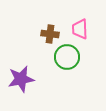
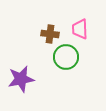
green circle: moved 1 px left
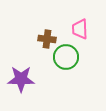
brown cross: moved 3 px left, 5 px down
purple star: rotated 12 degrees clockwise
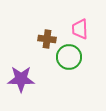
green circle: moved 3 px right
